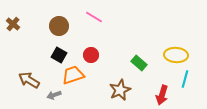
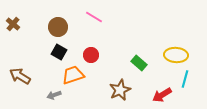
brown circle: moved 1 px left, 1 px down
black square: moved 3 px up
brown arrow: moved 9 px left, 4 px up
red arrow: rotated 42 degrees clockwise
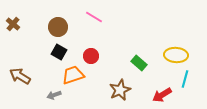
red circle: moved 1 px down
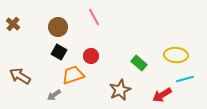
pink line: rotated 30 degrees clockwise
cyan line: rotated 60 degrees clockwise
gray arrow: rotated 16 degrees counterclockwise
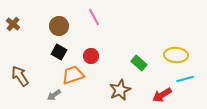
brown circle: moved 1 px right, 1 px up
brown arrow: rotated 25 degrees clockwise
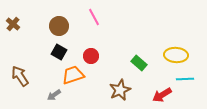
cyan line: rotated 12 degrees clockwise
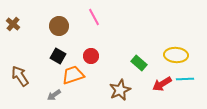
black square: moved 1 px left, 4 px down
red arrow: moved 11 px up
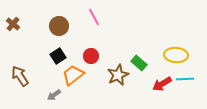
black square: rotated 28 degrees clockwise
orange trapezoid: rotated 20 degrees counterclockwise
brown star: moved 2 px left, 15 px up
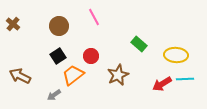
green rectangle: moved 19 px up
brown arrow: rotated 30 degrees counterclockwise
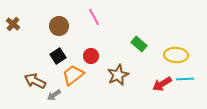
brown arrow: moved 15 px right, 5 px down
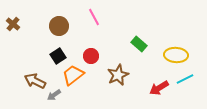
cyan line: rotated 24 degrees counterclockwise
red arrow: moved 3 px left, 4 px down
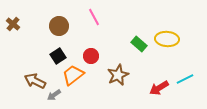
yellow ellipse: moved 9 px left, 16 px up
